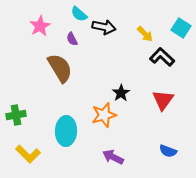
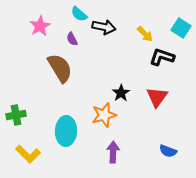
black L-shape: rotated 25 degrees counterclockwise
red triangle: moved 6 px left, 3 px up
purple arrow: moved 5 px up; rotated 65 degrees clockwise
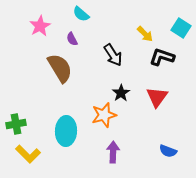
cyan semicircle: moved 2 px right
black arrow: moved 9 px right, 28 px down; rotated 45 degrees clockwise
green cross: moved 9 px down
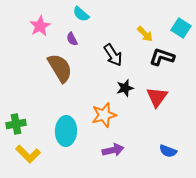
black star: moved 4 px right, 5 px up; rotated 18 degrees clockwise
purple arrow: moved 2 px up; rotated 75 degrees clockwise
